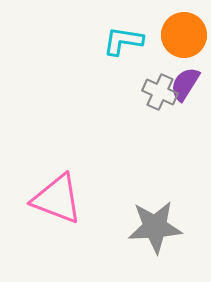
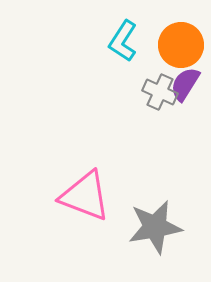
orange circle: moved 3 px left, 10 px down
cyan L-shape: rotated 66 degrees counterclockwise
pink triangle: moved 28 px right, 3 px up
gray star: rotated 6 degrees counterclockwise
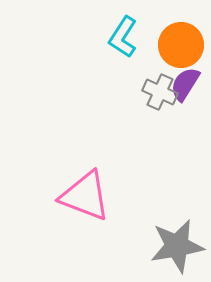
cyan L-shape: moved 4 px up
gray star: moved 22 px right, 19 px down
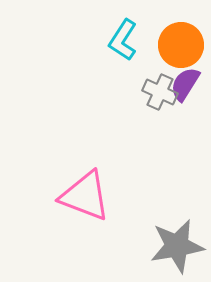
cyan L-shape: moved 3 px down
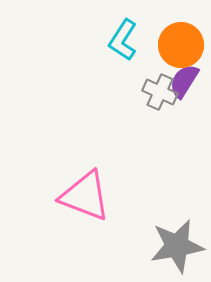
purple semicircle: moved 1 px left, 3 px up
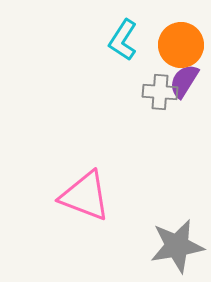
gray cross: rotated 20 degrees counterclockwise
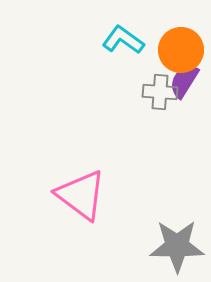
cyan L-shape: rotated 93 degrees clockwise
orange circle: moved 5 px down
pink triangle: moved 4 px left, 1 px up; rotated 16 degrees clockwise
gray star: rotated 10 degrees clockwise
